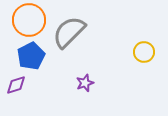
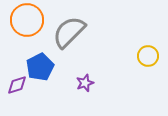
orange circle: moved 2 px left
yellow circle: moved 4 px right, 4 px down
blue pentagon: moved 9 px right, 11 px down
purple diamond: moved 1 px right
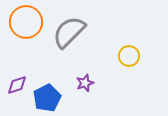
orange circle: moved 1 px left, 2 px down
yellow circle: moved 19 px left
blue pentagon: moved 7 px right, 31 px down
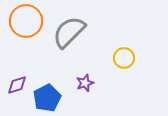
orange circle: moved 1 px up
yellow circle: moved 5 px left, 2 px down
